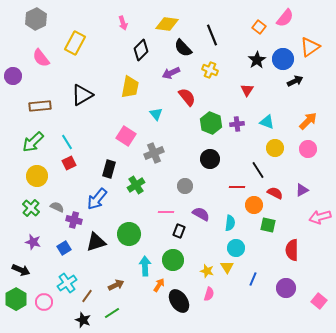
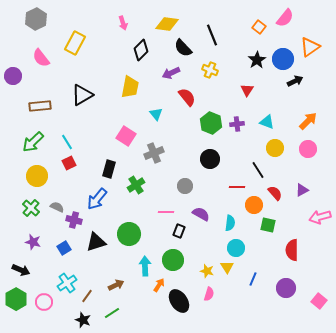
red semicircle at (275, 193): rotated 21 degrees clockwise
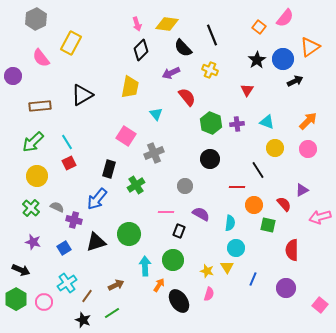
pink arrow at (123, 23): moved 14 px right, 1 px down
yellow rectangle at (75, 43): moved 4 px left
red semicircle at (275, 193): moved 9 px right, 11 px down
pink square at (319, 301): moved 1 px right, 4 px down
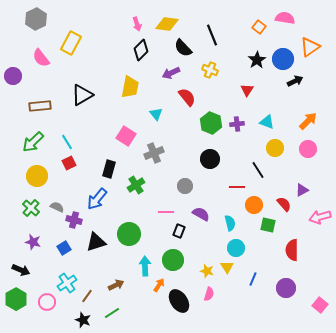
pink semicircle at (285, 18): rotated 120 degrees counterclockwise
cyan semicircle at (230, 223): rotated 21 degrees counterclockwise
pink circle at (44, 302): moved 3 px right
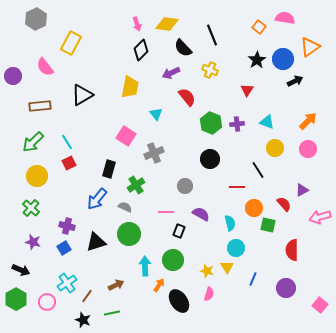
pink semicircle at (41, 58): moved 4 px right, 9 px down
orange circle at (254, 205): moved 3 px down
gray semicircle at (57, 207): moved 68 px right
purple cross at (74, 220): moved 7 px left, 6 px down
green line at (112, 313): rotated 21 degrees clockwise
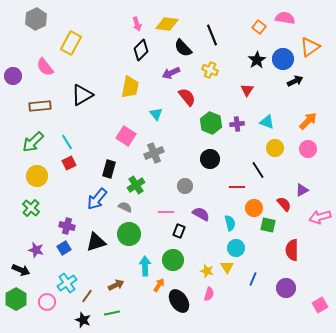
purple star at (33, 242): moved 3 px right, 8 px down
pink square at (320, 305): rotated 21 degrees clockwise
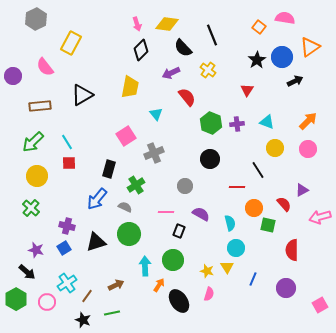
blue circle at (283, 59): moved 1 px left, 2 px up
yellow cross at (210, 70): moved 2 px left; rotated 14 degrees clockwise
pink square at (126, 136): rotated 24 degrees clockwise
red square at (69, 163): rotated 24 degrees clockwise
black arrow at (21, 270): moved 6 px right, 2 px down; rotated 18 degrees clockwise
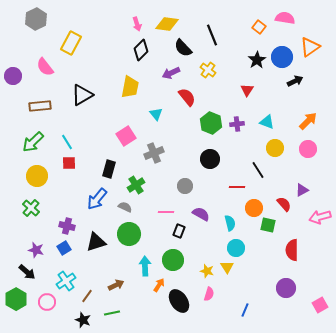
blue line at (253, 279): moved 8 px left, 31 px down
cyan cross at (67, 283): moved 1 px left, 2 px up
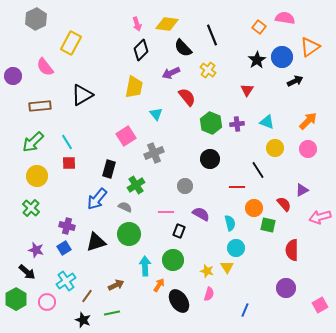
yellow trapezoid at (130, 87): moved 4 px right
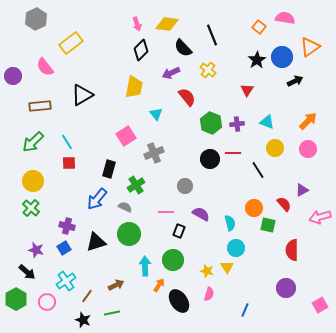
yellow rectangle at (71, 43): rotated 25 degrees clockwise
yellow circle at (37, 176): moved 4 px left, 5 px down
red line at (237, 187): moved 4 px left, 34 px up
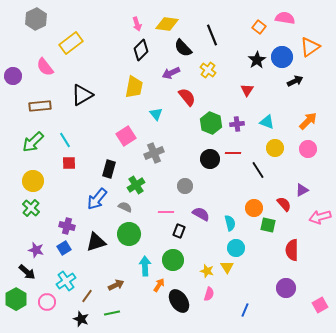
cyan line at (67, 142): moved 2 px left, 2 px up
black star at (83, 320): moved 2 px left, 1 px up
